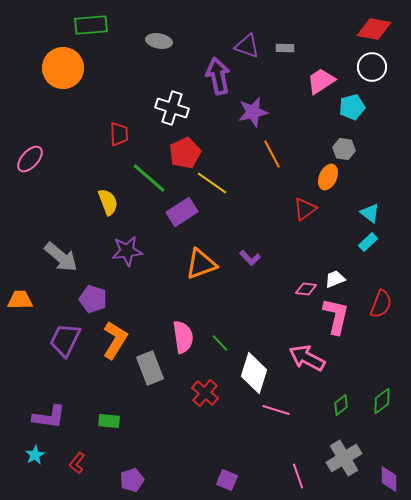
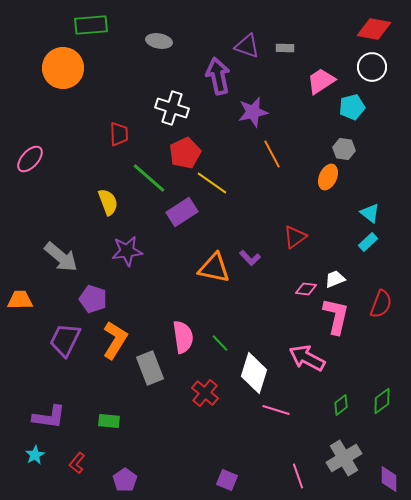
red triangle at (305, 209): moved 10 px left, 28 px down
orange triangle at (201, 264): moved 13 px right, 4 px down; rotated 32 degrees clockwise
purple pentagon at (132, 480): moved 7 px left; rotated 15 degrees counterclockwise
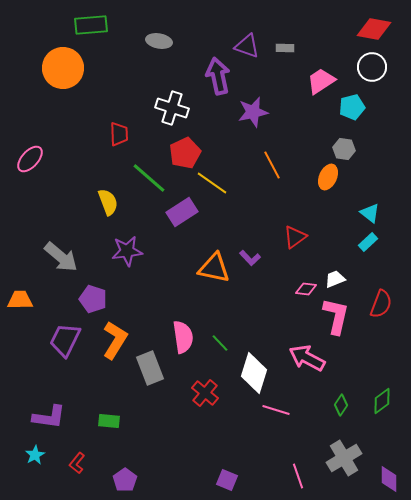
orange line at (272, 154): moved 11 px down
green diamond at (341, 405): rotated 20 degrees counterclockwise
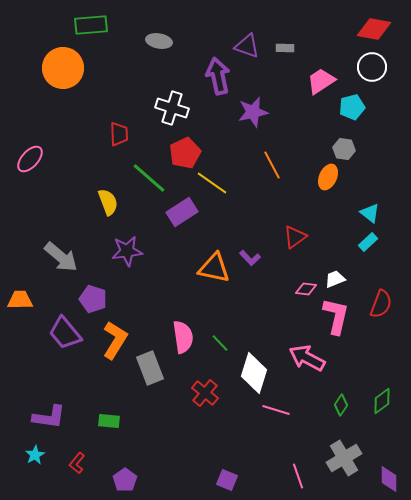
purple trapezoid at (65, 340): moved 7 px up; rotated 66 degrees counterclockwise
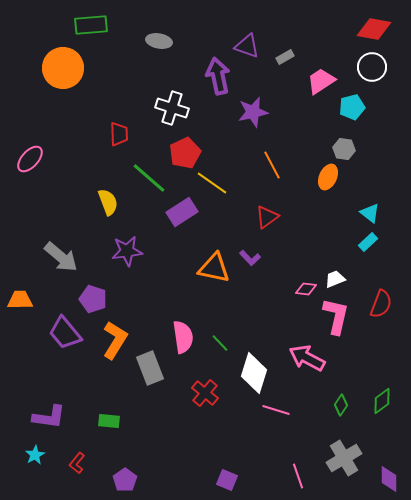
gray rectangle at (285, 48): moved 9 px down; rotated 30 degrees counterclockwise
red triangle at (295, 237): moved 28 px left, 20 px up
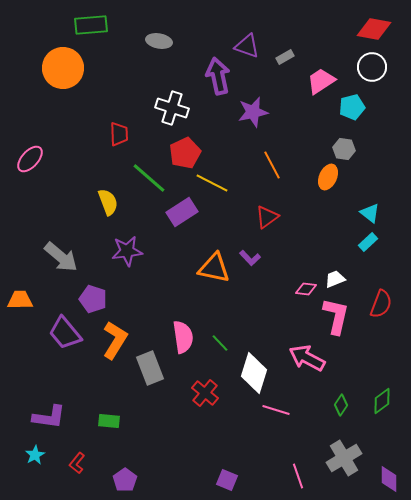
yellow line at (212, 183): rotated 8 degrees counterclockwise
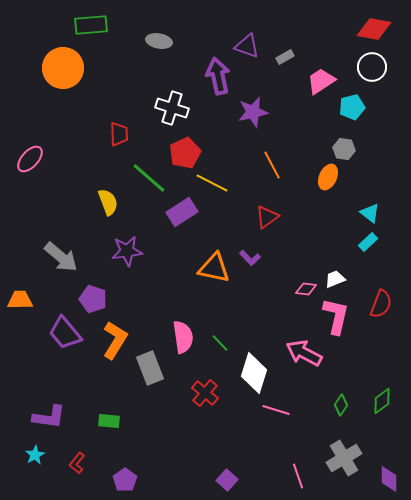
pink arrow at (307, 358): moved 3 px left, 5 px up
purple square at (227, 480): rotated 20 degrees clockwise
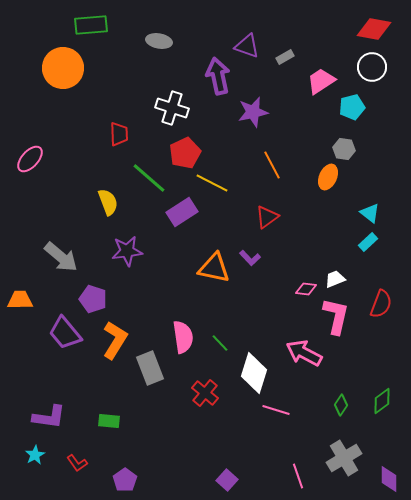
red L-shape at (77, 463): rotated 75 degrees counterclockwise
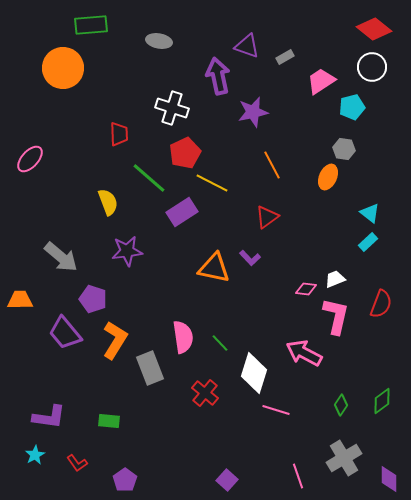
red diamond at (374, 29): rotated 28 degrees clockwise
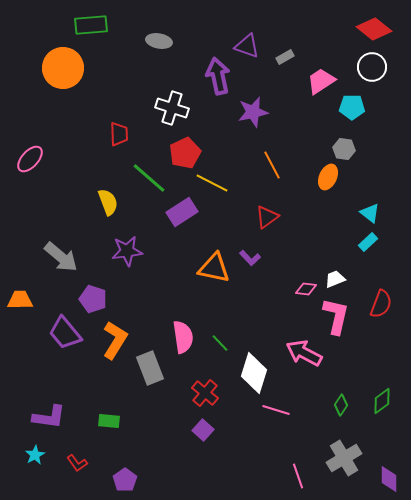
cyan pentagon at (352, 107): rotated 15 degrees clockwise
purple square at (227, 480): moved 24 px left, 50 px up
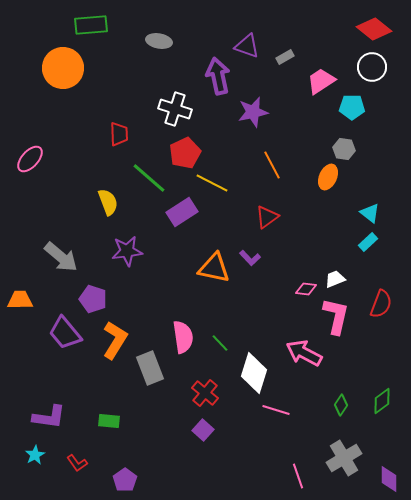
white cross at (172, 108): moved 3 px right, 1 px down
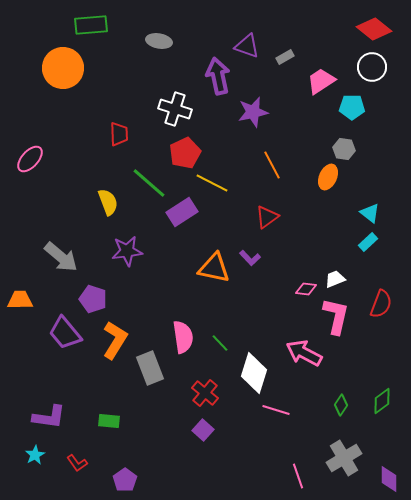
green line at (149, 178): moved 5 px down
